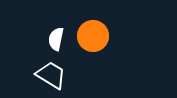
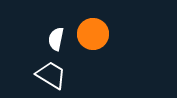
orange circle: moved 2 px up
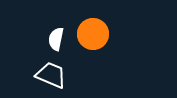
white trapezoid: rotated 8 degrees counterclockwise
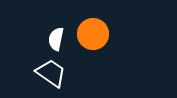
white trapezoid: moved 2 px up; rotated 12 degrees clockwise
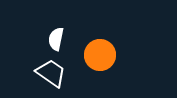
orange circle: moved 7 px right, 21 px down
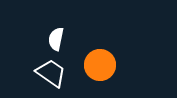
orange circle: moved 10 px down
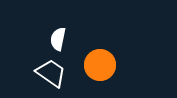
white semicircle: moved 2 px right
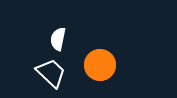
white trapezoid: rotated 8 degrees clockwise
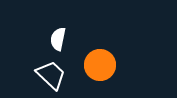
white trapezoid: moved 2 px down
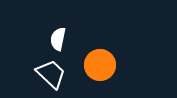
white trapezoid: moved 1 px up
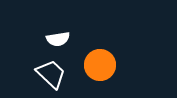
white semicircle: rotated 110 degrees counterclockwise
